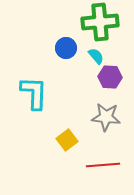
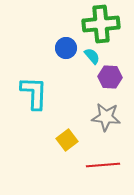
green cross: moved 1 px right, 2 px down
cyan semicircle: moved 4 px left
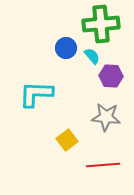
purple hexagon: moved 1 px right, 1 px up
cyan L-shape: moved 2 px right, 1 px down; rotated 90 degrees counterclockwise
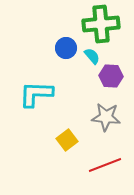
red line: moved 2 px right; rotated 16 degrees counterclockwise
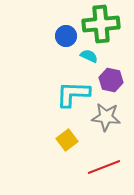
blue circle: moved 12 px up
cyan semicircle: moved 3 px left; rotated 24 degrees counterclockwise
purple hexagon: moved 4 px down; rotated 10 degrees clockwise
cyan L-shape: moved 37 px right
red line: moved 1 px left, 2 px down
